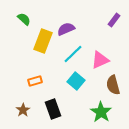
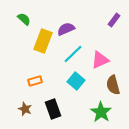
brown star: moved 2 px right, 1 px up; rotated 16 degrees counterclockwise
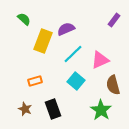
green star: moved 2 px up
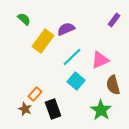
yellow rectangle: rotated 15 degrees clockwise
cyan line: moved 1 px left, 3 px down
orange rectangle: moved 13 px down; rotated 32 degrees counterclockwise
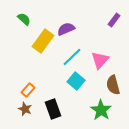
pink triangle: rotated 24 degrees counterclockwise
orange rectangle: moved 7 px left, 4 px up
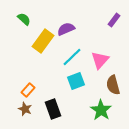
cyan square: rotated 30 degrees clockwise
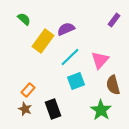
cyan line: moved 2 px left
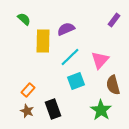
yellow rectangle: rotated 35 degrees counterclockwise
brown star: moved 2 px right, 2 px down
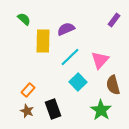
cyan square: moved 2 px right, 1 px down; rotated 24 degrees counterclockwise
